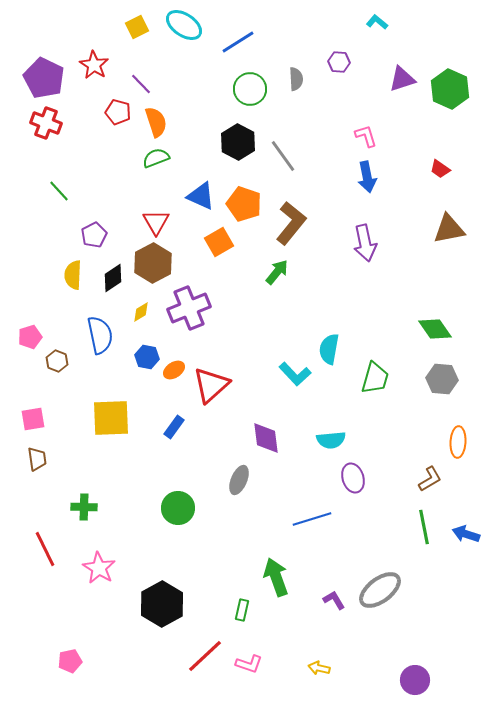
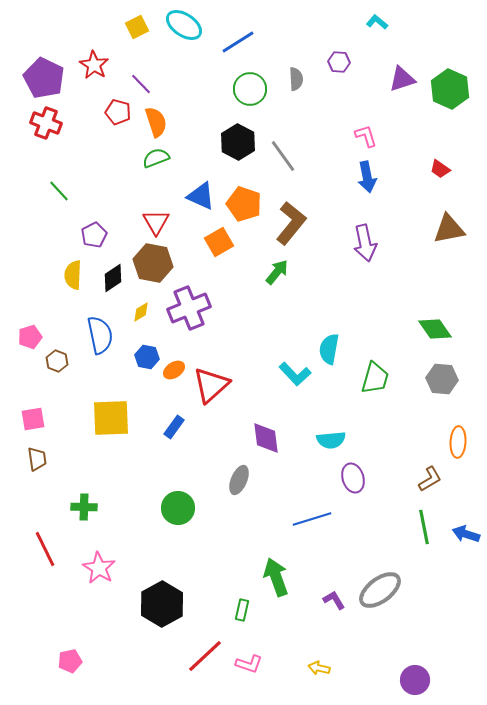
brown hexagon at (153, 263): rotated 21 degrees counterclockwise
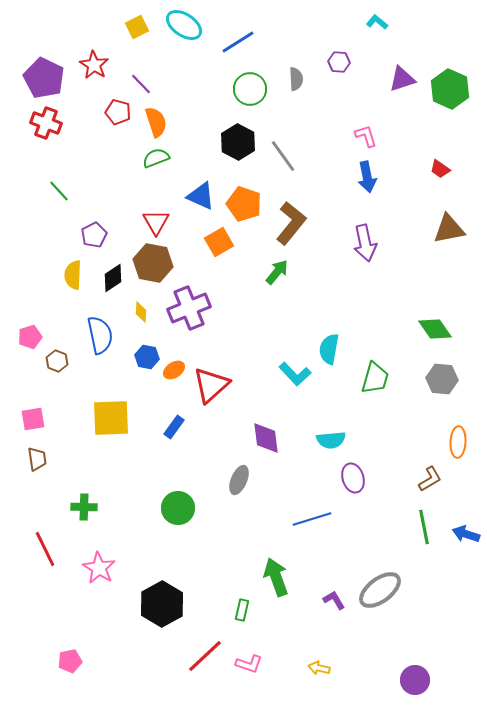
yellow diamond at (141, 312): rotated 55 degrees counterclockwise
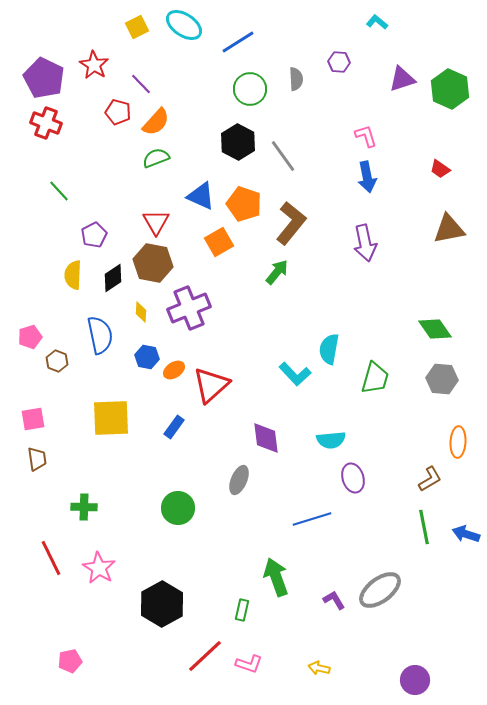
orange semicircle at (156, 122): rotated 60 degrees clockwise
red line at (45, 549): moved 6 px right, 9 px down
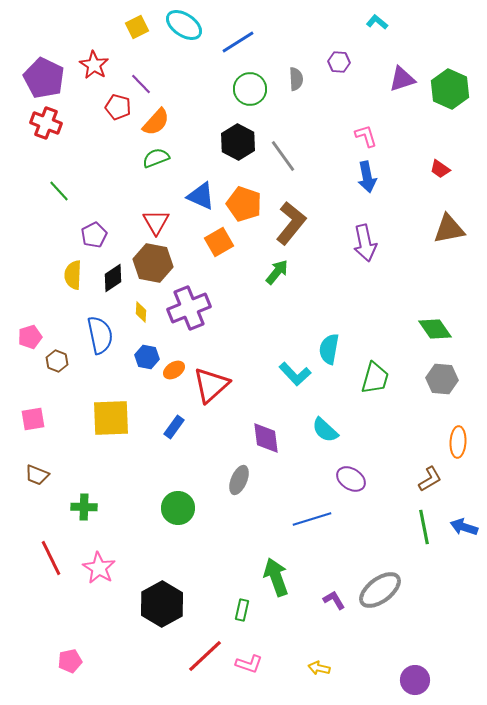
red pentagon at (118, 112): moved 5 px up
cyan semicircle at (331, 440): moved 6 px left, 10 px up; rotated 48 degrees clockwise
brown trapezoid at (37, 459): moved 16 px down; rotated 120 degrees clockwise
purple ellipse at (353, 478): moved 2 px left, 1 px down; rotated 40 degrees counterclockwise
blue arrow at (466, 534): moved 2 px left, 7 px up
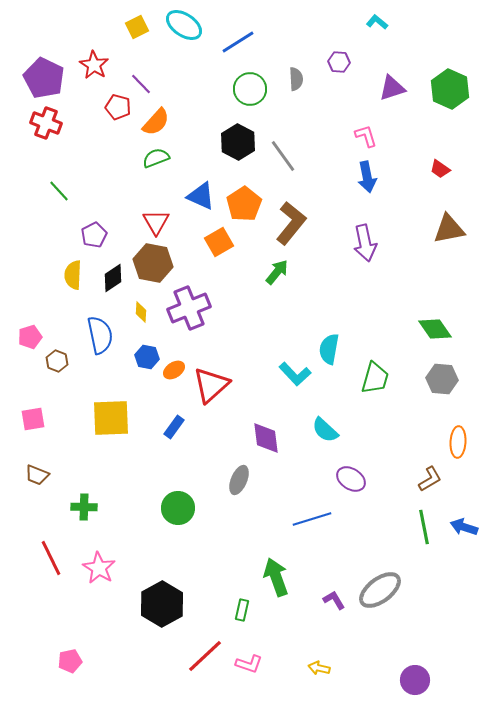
purple triangle at (402, 79): moved 10 px left, 9 px down
orange pentagon at (244, 204): rotated 20 degrees clockwise
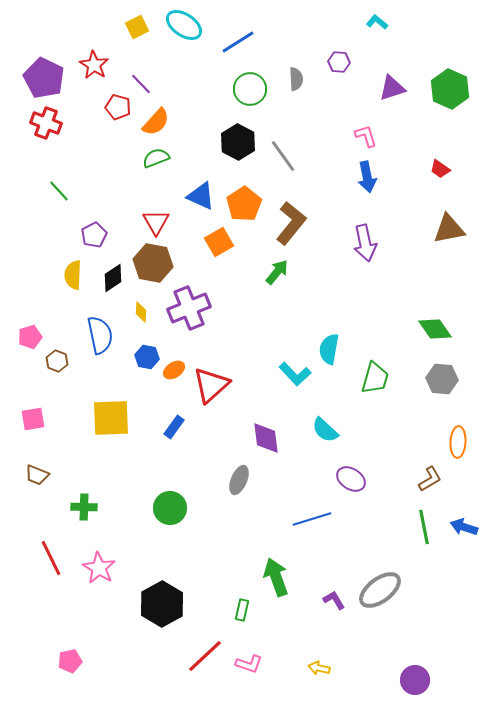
green circle at (178, 508): moved 8 px left
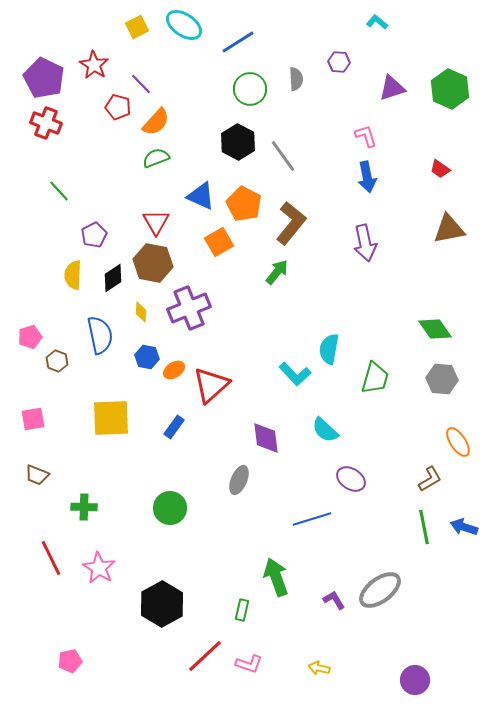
orange pentagon at (244, 204): rotated 12 degrees counterclockwise
orange ellipse at (458, 442): rotated 36 degrees counterclockwise
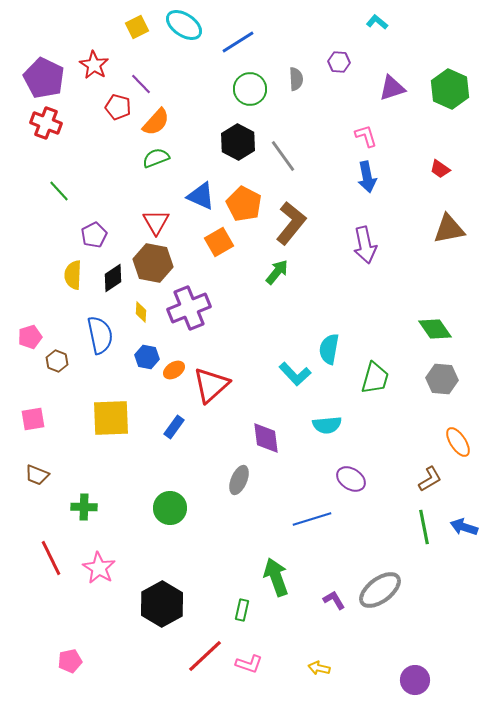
purple arrow at (365, 243): moved 2 px down
cyan semicircle at (325, 430): moved 2 px right, 5 px up; rotated 48 degrees counterclockwise
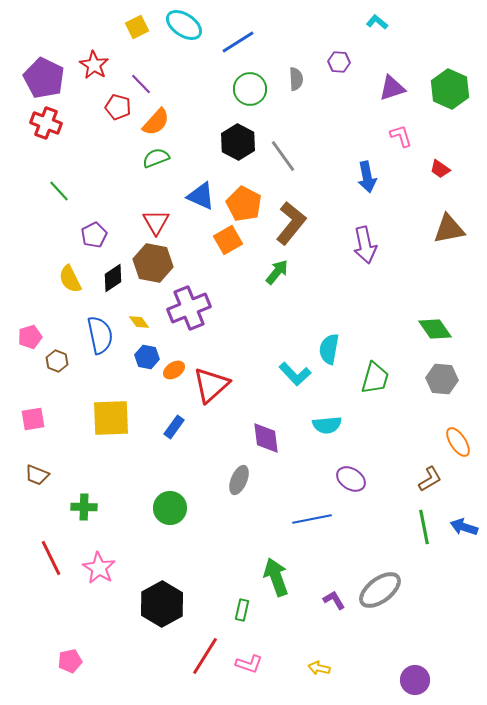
pink L-shape at (366, 136): moved 35 px right
orange square at (219, 242): moved 9 px right, 2 px up
yellow semicircle at (73, 275): moved 3 px left, 4 px down; rotated 28 degrees counterclockwise
yellow diamond at (141, 312): moved 2 px left, 10 px down; rotated 40 degrees counterclockwise
blue line at (312, 519): rotated 6 degrees clockwise
red line at (205, 656): rotated 15 degrees counterclockwise
